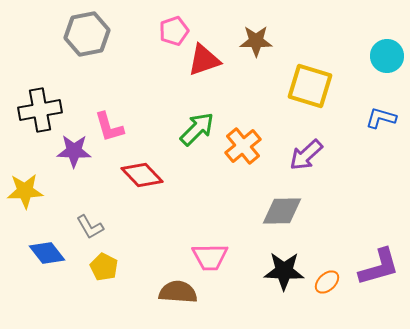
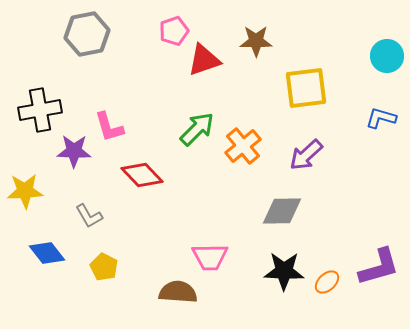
yellow square: moved 4 px left, 2 px down; rotated 24 degrees counterclockwise
gray L-shape: moved 1 px left, 11 px up
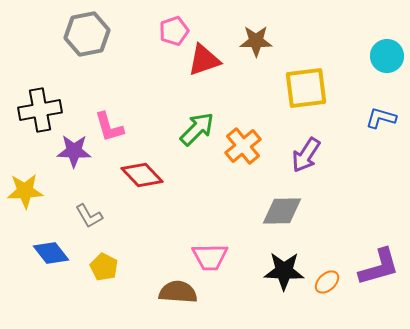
purple arrow: rotated 15 degrees counterclockwise
blue diamond: moved 4 px right
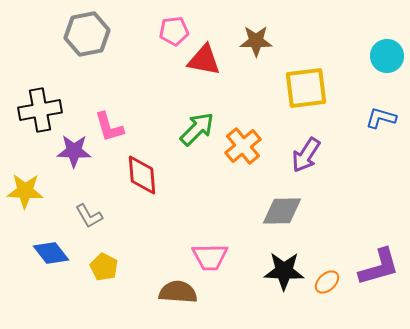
pink pentagon: rotated 12 degrees clockwise
red triangle: rotated 30 degrees clockwise
red diamond: rotated 39 degrees clockwise
yellow star: rotated 6 degrees clockwise
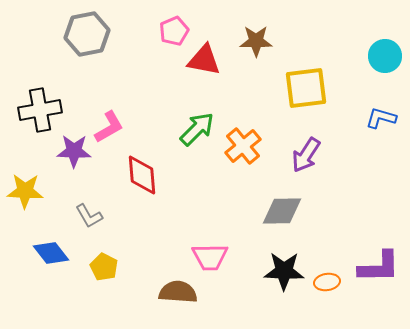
pink pentagon: rotated 16 degrees counterclockwise
cyan circle: moved 2 px left
pink L-shape: rotated 104 degrees counterclockwise
purple L-shape: rotated 15 degrees clockwise
orange ellipse: rotated 35 degrees clockwise
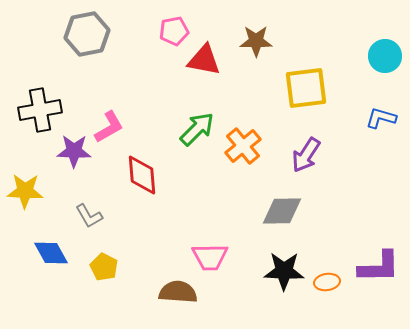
pink pentagon: rotated 12 degrees clockwise
blue diamond: rotated 9 degrees clockwise
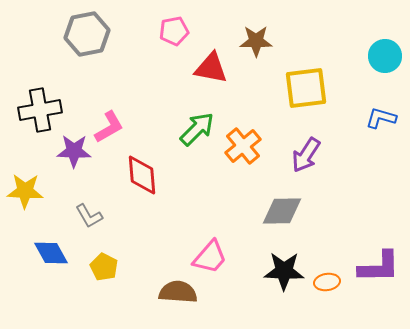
red triangle: moved 7 px right, 8 px down
pink trapezoid: rotated 48 degrees counterclockwise
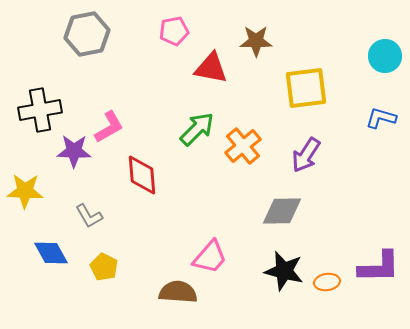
black star: rotated 12 degrees clockwise
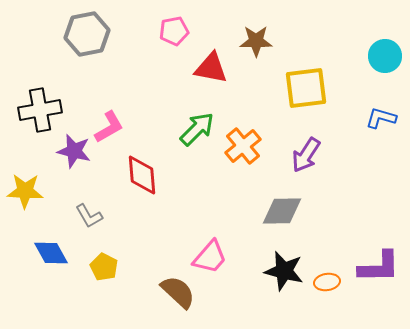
purple star: rotated 12 degrees clockwise
brown semicircle: rotated 39 degrees clockwise
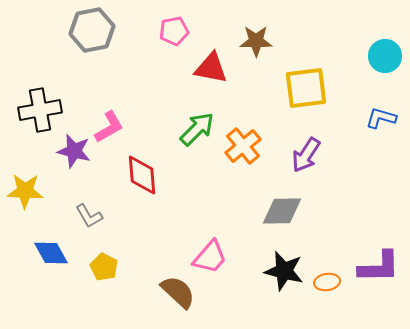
gray hexagon: moved 5 px right, 4 px up
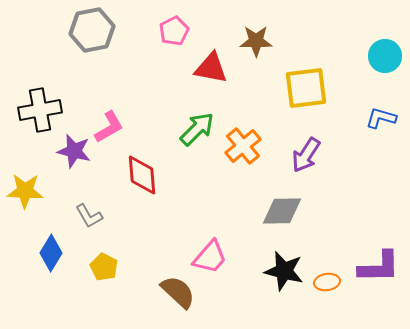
pink pentagon: rotated 16 degrees counterclockwise
blue diamond: rotated 60 degrees clockwise
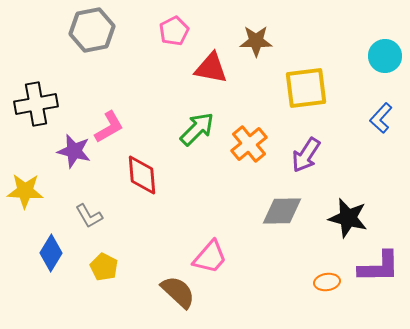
black cross: moved 4 px left, 6 px up
blue L-shape: rotated 64 degrees counterclockwise
orange cross: moved 6 px right, 2 px up
black star: moved 64 px right, 53 px up
